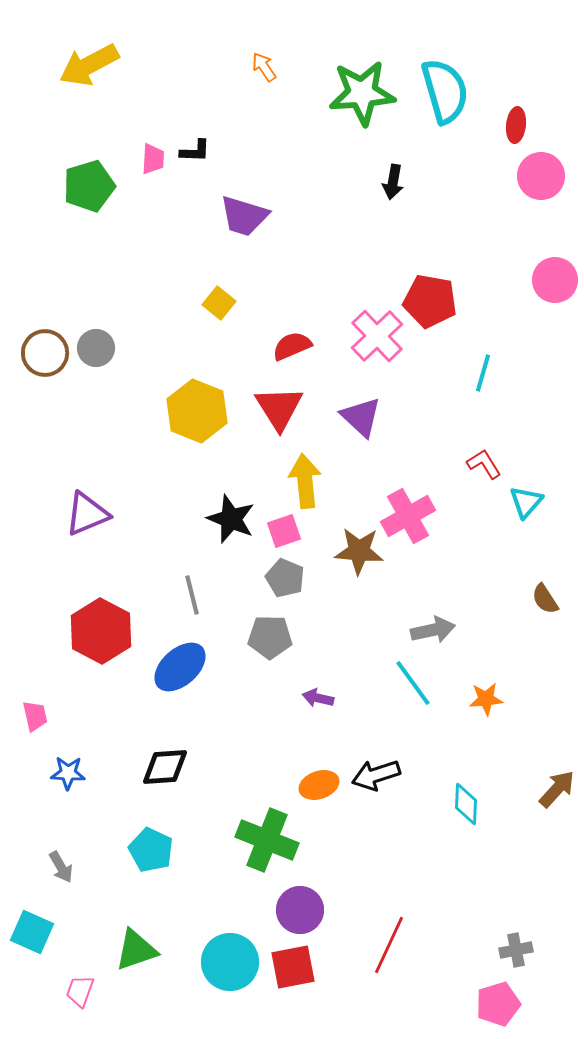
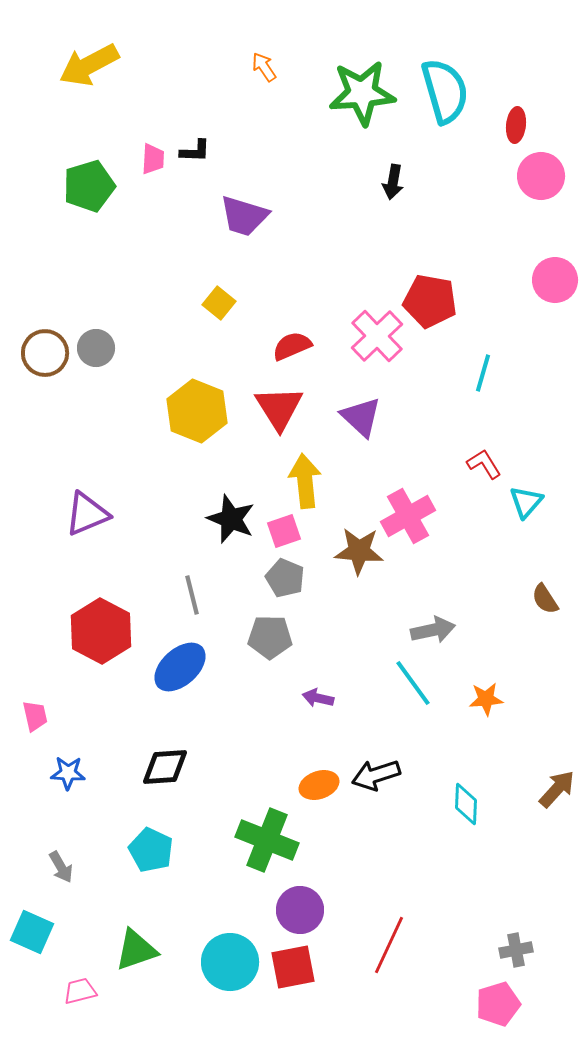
pink trapezoid at (80, 991): rotated 56 degrees clockwise
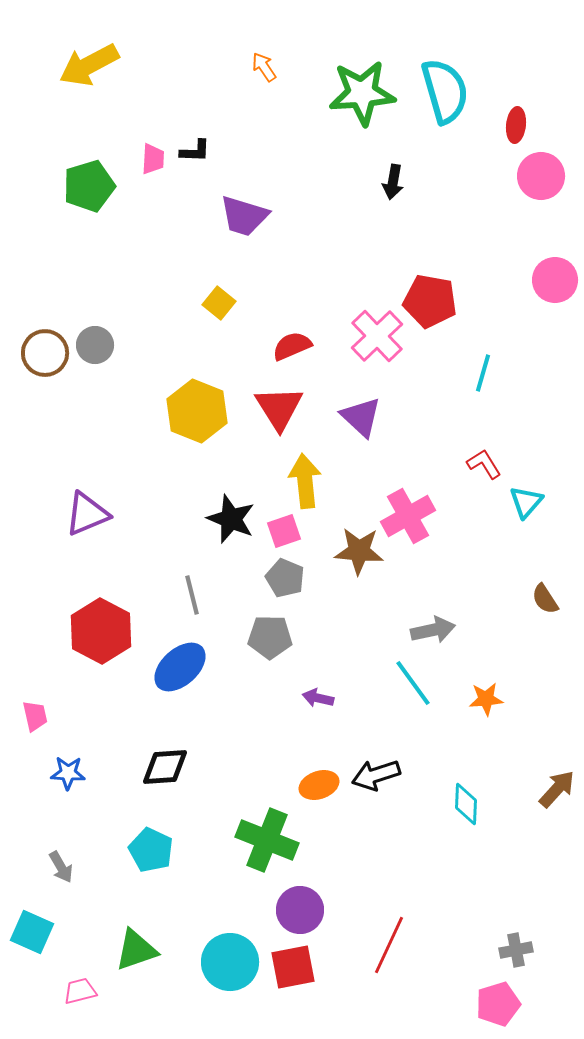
gray circle at (96, 348): moved 1 px left, 3 px up
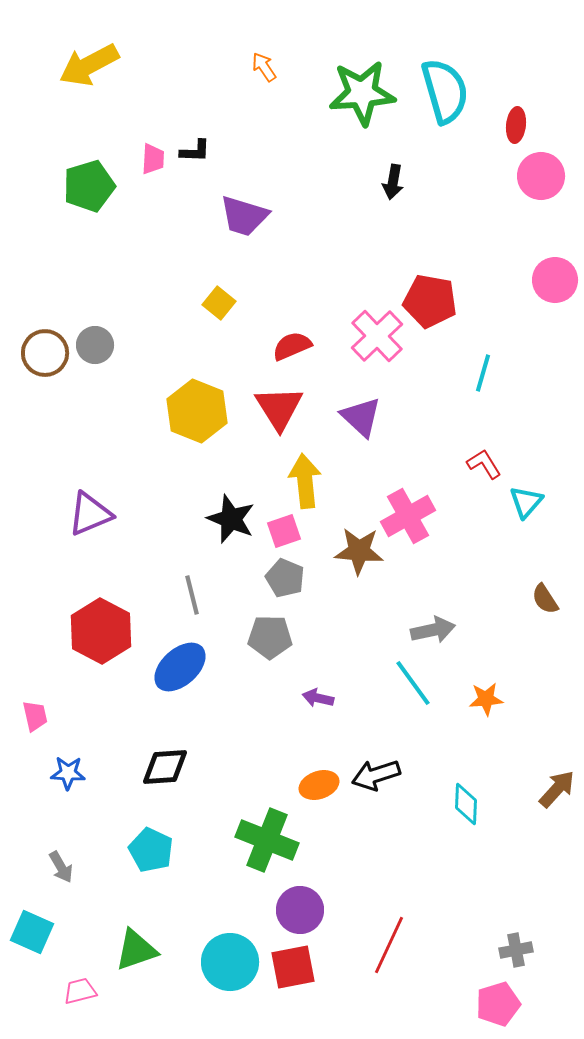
purple triangle at (87, 514): moved 3 px right
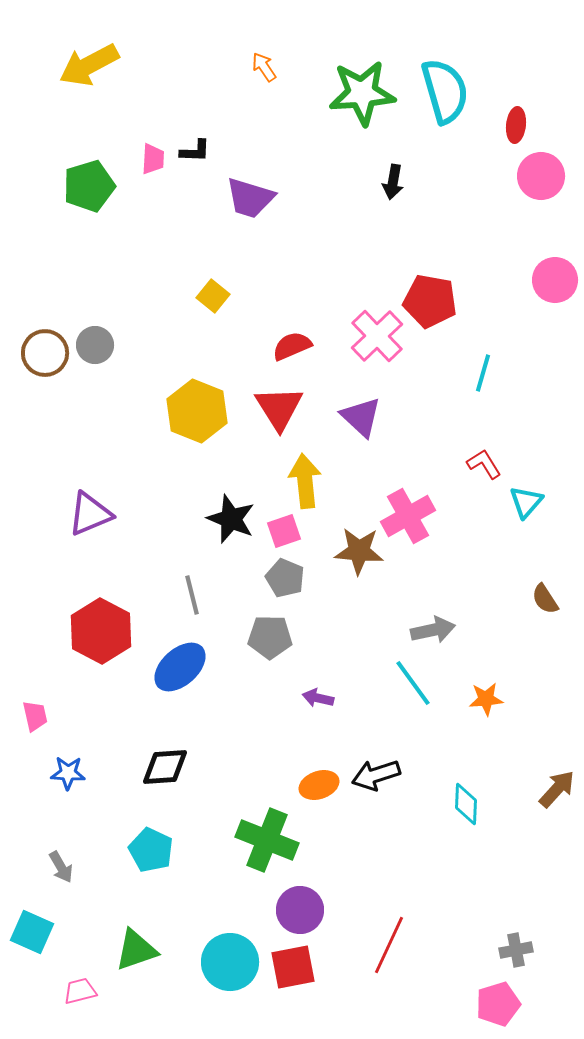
purple trapezoid at (244, 216): moved 6 px right, 18 px up
yellow square at (219, 303): moved 6 px left, 7 px up
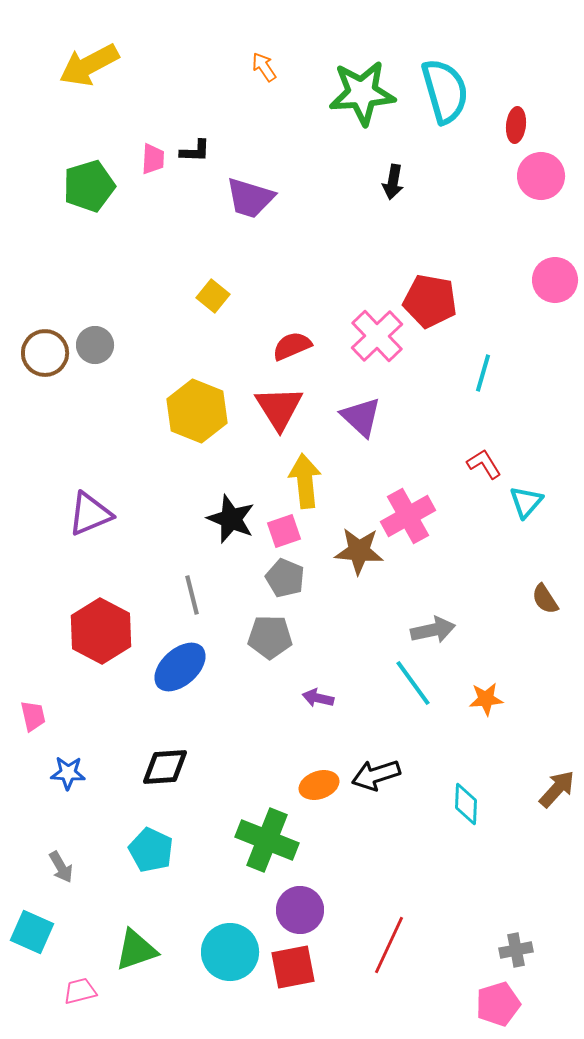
pink trapezoid at (35, 716): moved 2 px left
cyan circle at (230, 962): moved 10 px up
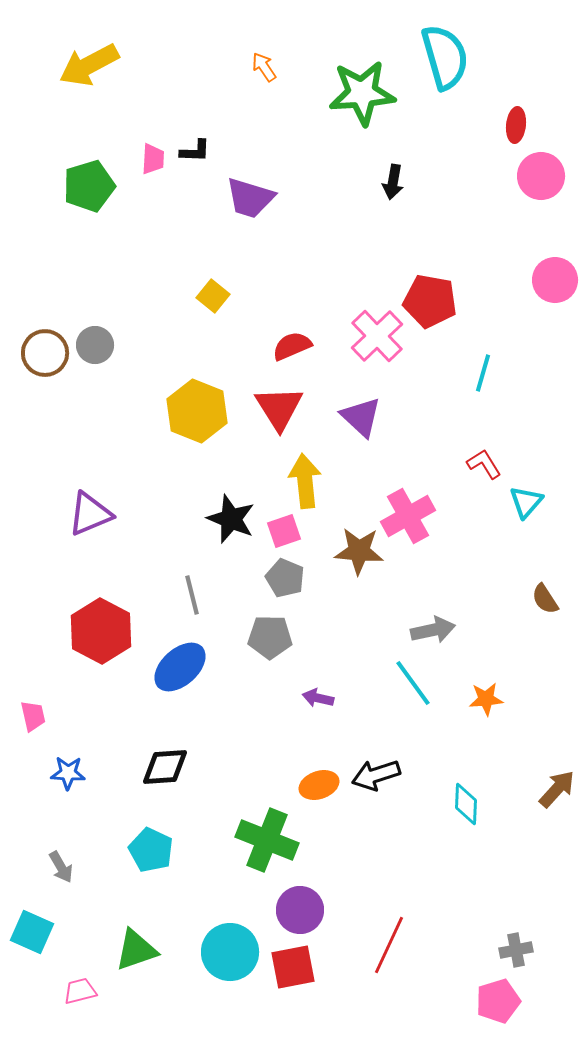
cyan semicircle at (445, 91): moved 34 px up
pink pentagon at (498, 1004): moved 3 px up
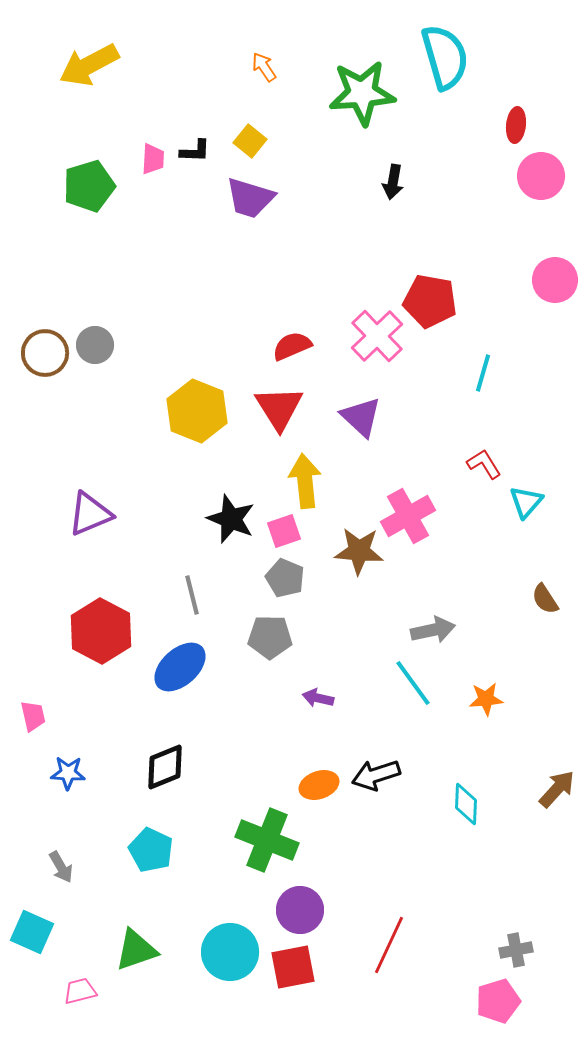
yellow square at (213, 296): moved 37 px right, 155 px up
black diamond at (165, 767): rotated 18 degrees counterclockwise
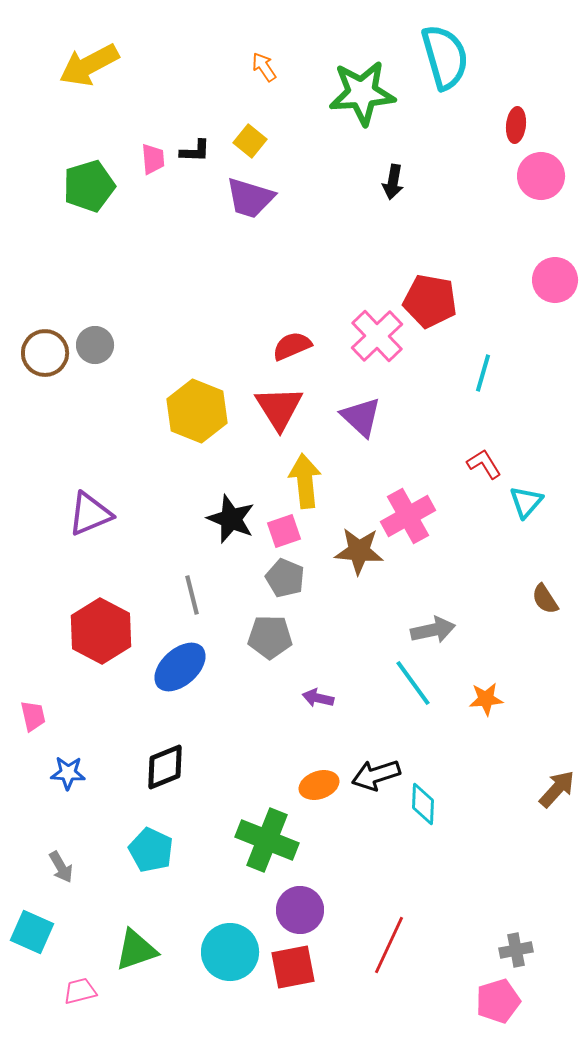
pink trapezoid at (153, 159): rotated 8 degrees counterclockwise
cyan diamond at (466, 804): moved 43 px left
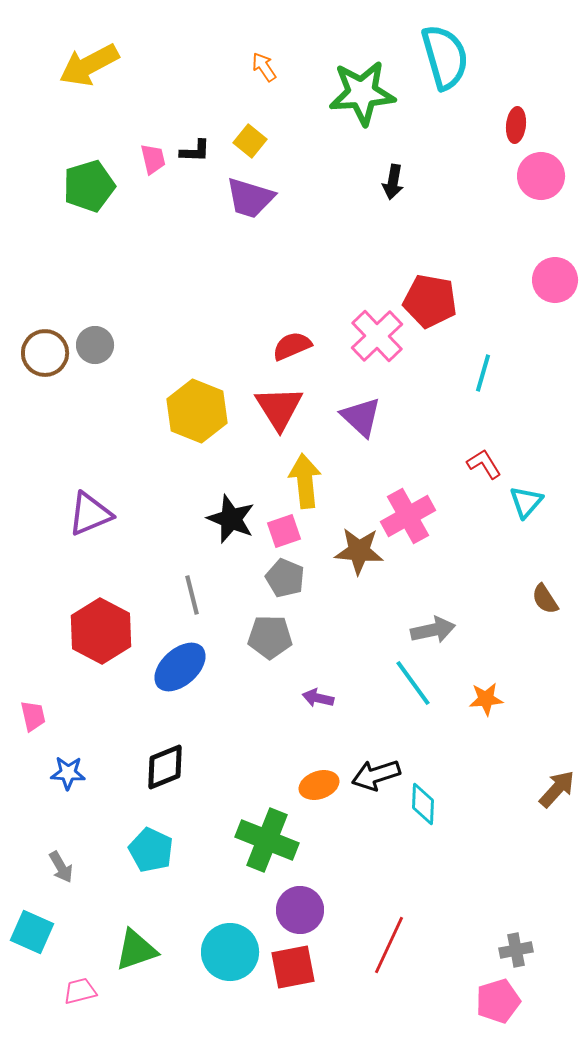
pink trapezoid at (153, 159): rotated 8 degrees counterclockwise
